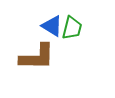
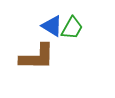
green trapezoid: rotated 15 degrees clockwise
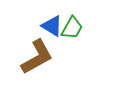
brown L-shape: rotated 30 degrees counterclockwise
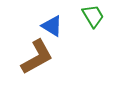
green trapezoid: moved 21 px right, 12 px up; rotated 60 degrees counterclockwise
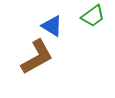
green trapezoid: rotated 85 degrees clockwise
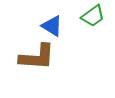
brown L-shape: rotated 33 degrees clockwise
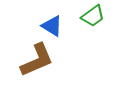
brown L-shape: moved 3 px down; rotated 27 degrees counterclockwise
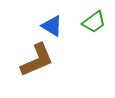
green trapezoid: moved 1 px right, 6 px down
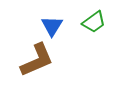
blue triangle: rotated 30 degrees clockwise
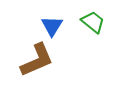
green trapezoid: moved 1 px left; rotated 105 degrees counterclockwise
